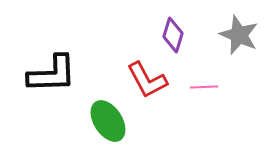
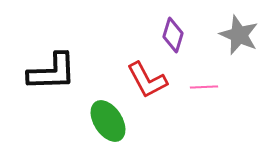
black L-shape: moved 2 px up
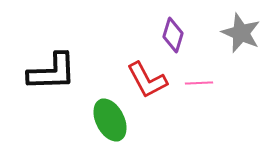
gray star: moved 2 px right, 2 px up
pink line: moved 5 px left, 4 px up
green ellipse: moved 2 px right, 1 px up; rotated 6 degrees clockwise
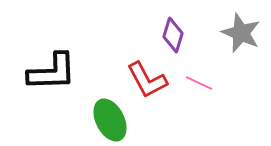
pink line: rotated 28 degrees clockwise
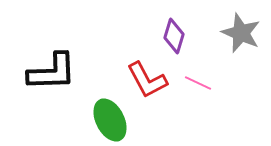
purple diamond: moved 1 px right, 1 px down
pink line: moved 1 px left
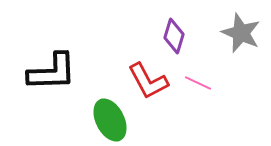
red L-shape: moved 1 px right, 1 px down
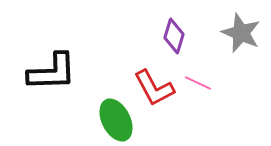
red L-shape: moved 6 px right, 7 px down
green ellipse: moved 6 px right
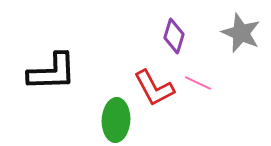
green ellipse: rotated 30 degrees clockwise
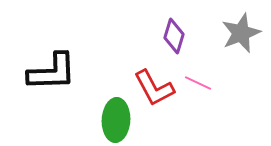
gray star: rotated 27 degrees clockwise
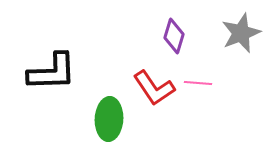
pink line: rotated 20 degrees counterclockwise
red L-shape: rotated 6 degrees counterclockwise
green ellipse: moved 7 px left, 1 px up
